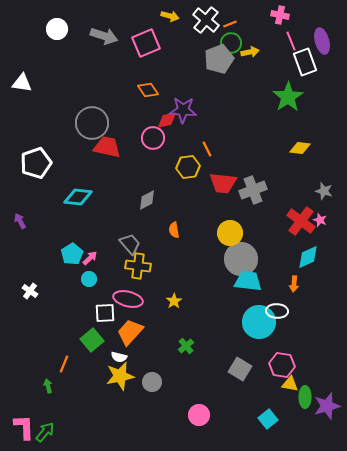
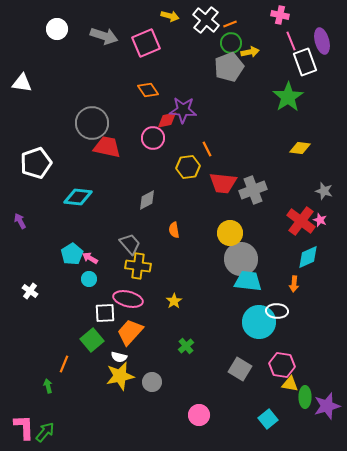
gray pentagon at (219, 59): moved 10 px right, 8 px down
pink arrow at (90, 258): rotated 105 degrees counterclockwise
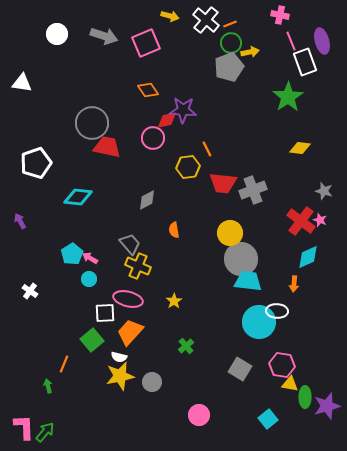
white circle at (57, 29): moved 5 px down
yellow cross at (138, 266): rotated 15 degrees clockwise
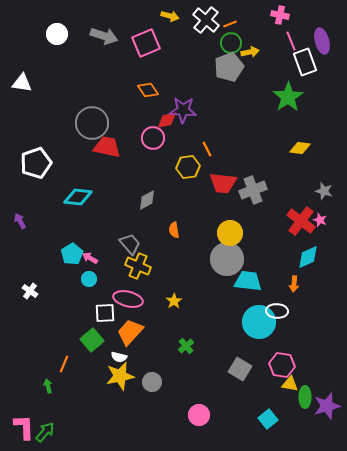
gray circle at (241, 259): moved 14 px left
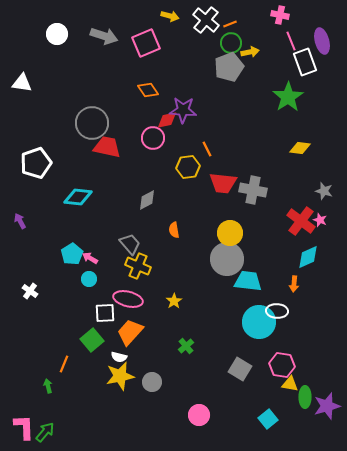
gray cross at (253, 190): rotated 32 degrees clockwise
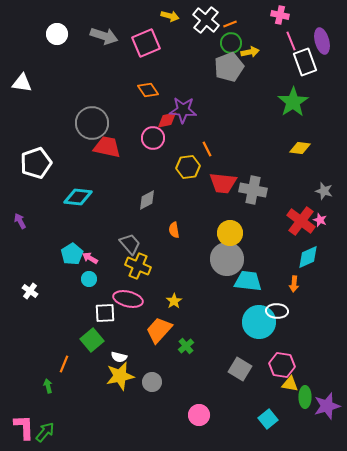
green star at (288, 97): moved 5 px right, 5 px down
orange trapezoid at (130, 332): moved 29 px right, 2 px up
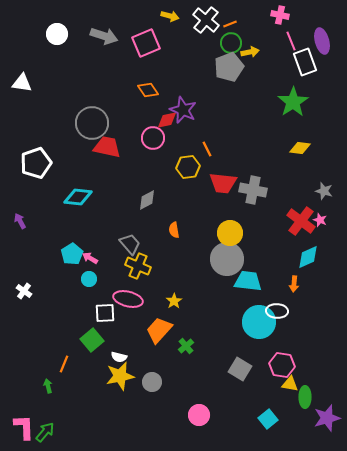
purple star at (183, 110): rotated 20 degrees clockwise
white cross at (30, 291): moved 6 px left
purple star at (327, 406): moved 12 px down
